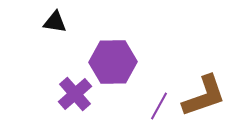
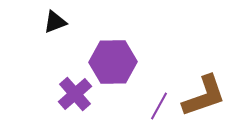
black triangle: rotated 30 degrees counterclockwise
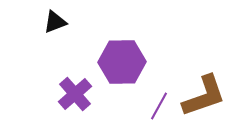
purple hexagon: moved 9 px right
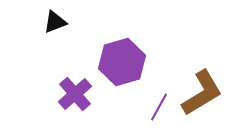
purple hexagon: rotated 15 degrees counterclockwise
brown L-shape: moved 2 px left, 3 px up; rotated 12 degrees counterclockwise
purple line: moved 1 px down
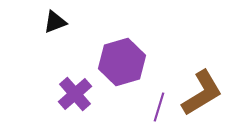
purple line: rotated 12 degrees counterclockwise
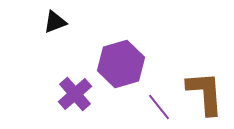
purple hexagon: moved 1 px left, 2 px down
brown L-shape: moved 3 px right; rotated 63 degrees counterclockwise
purple line: rotated 56 degrees counterclockwise
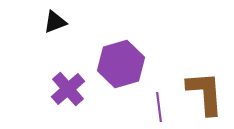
purple cross: moved 7 px left, 5 px up
purple line: rotated 32 degrees clockwise
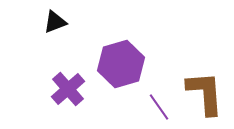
purple line: rotated 28 degrees counterclockwise
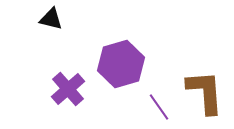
black triangle: moved 4 px left, 3 px up; rotated 35 degrees clockwise
brown L-shape: moved 1 px up
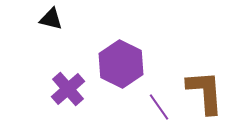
purple hexagon: rotated 18 degrees counterclockwise
